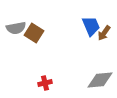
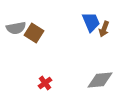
blue trapezoid: moved 4 px up
brown arrow: moved 4 px up; rotated 14 degrees counterclockwise
red cross: rotated 24 degrees counterclockwise
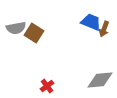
blue trapezoid: rotated 45 degrees counterclockwise
red cross: moved 2 px right, 3 px down
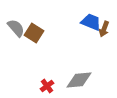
gray semicircle: rotated 120 degrees counterclockwise
gray diamond: moved 21 px left
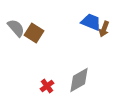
gray diamond: rotated 24 degrees counterclockwise
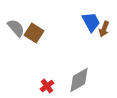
blue trapezoid: rotated 40 degrees clockwise
